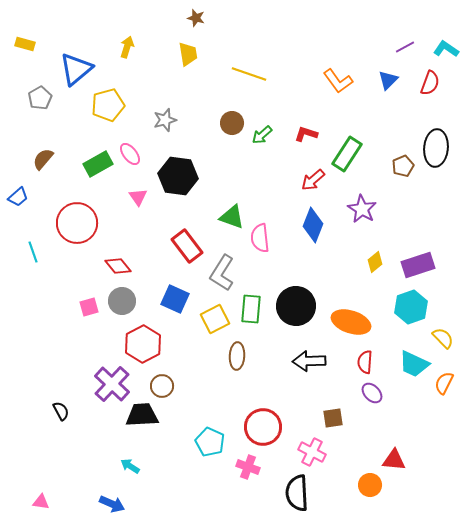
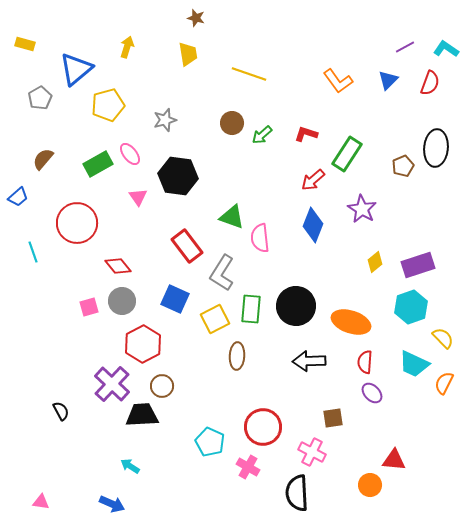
pink cross at (248, 467): rotated 10 degrees clockwise
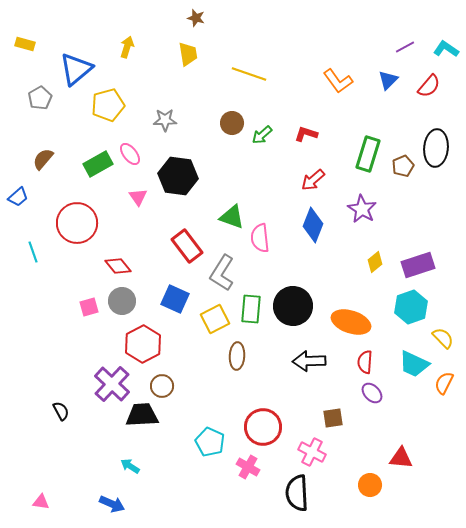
red semicircle at (430, 83): moved 1 px left, 3 px down; rotated 20 degrees clockwise
gray star at (165, 120): rotated 15 degrees clockwise
green rectangle at (347, 154): moved 21 px right; rotated 16 degrees counterclockwise
black circle at (296, 306): moved 3 px left
red triangle at (394, 460): moved 7 px right, 2 px up
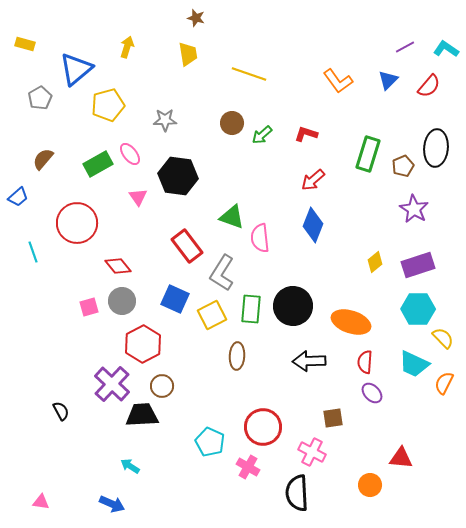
purple star at (362, 209): moved 52 px right
cyan hexagon at (411, 307): moved 7 px right, 2 px down; rotated 20 degrees clockwise
yellow square at (215, 319): moved 3 px left, 4 px up
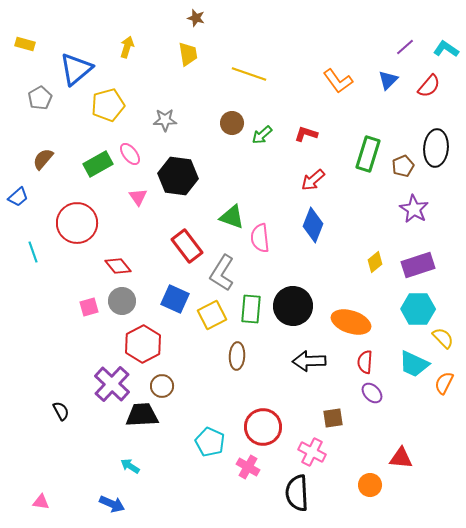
purple line at (405, 47): rotated 12 degrees counterclockwise
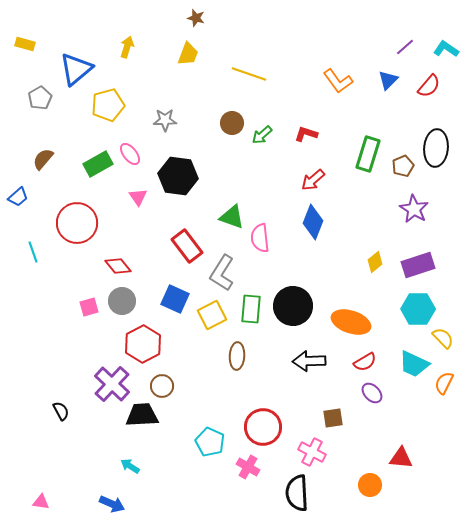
yellow trapezoid at (188, 54): rotated 30 degrees clockwise
blue diamond at (313, 225): moved 3 px up
red semicircle at (365, 362): rotated 125 degrees counterclockwise
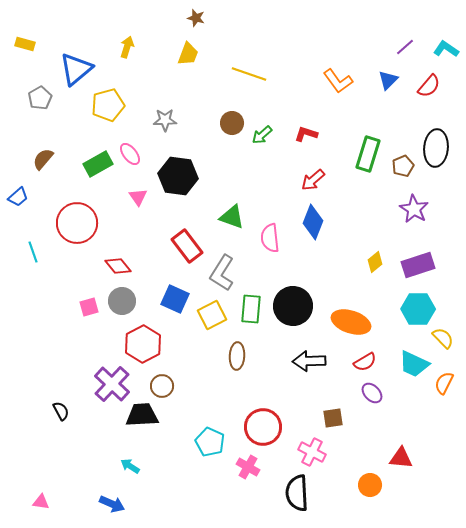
pink semicircle at (260, 238): moved 10 px right
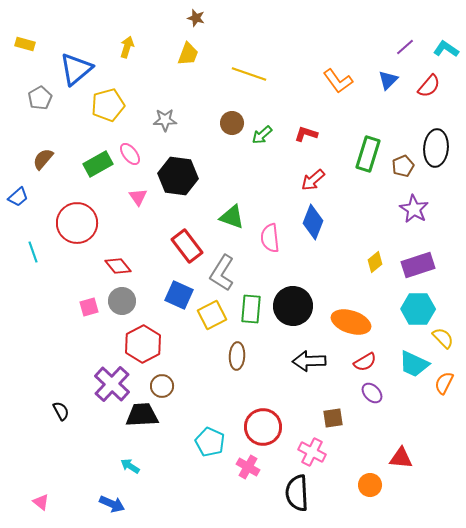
blue square at (175, 299): moved 4 px right, 4 px up
pink triangle at (41, 502): rotated 30 degrees clockwise
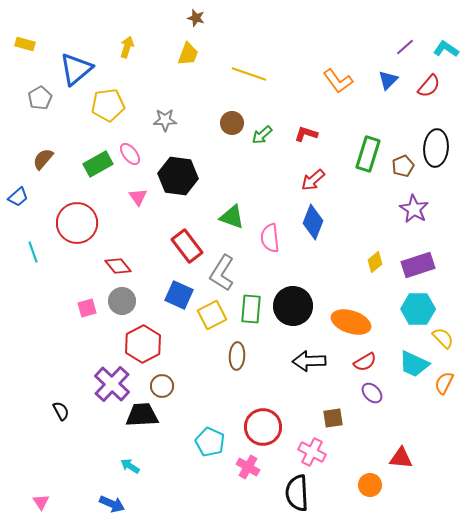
yellow pentagon at (108, 105): rotated 8 degrees clockwise
pink square at (89, 307): moved 2 px left, 1 px down
pink triangle at (41, 502): rotated 18 degrees clockwise
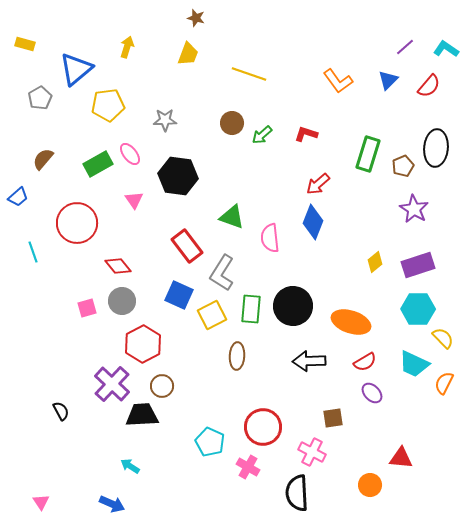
red arrow at (313, 180): moved 5 px right, 4 px down
pink triangle at (138, 197): moved 4 px left, 3 px down
